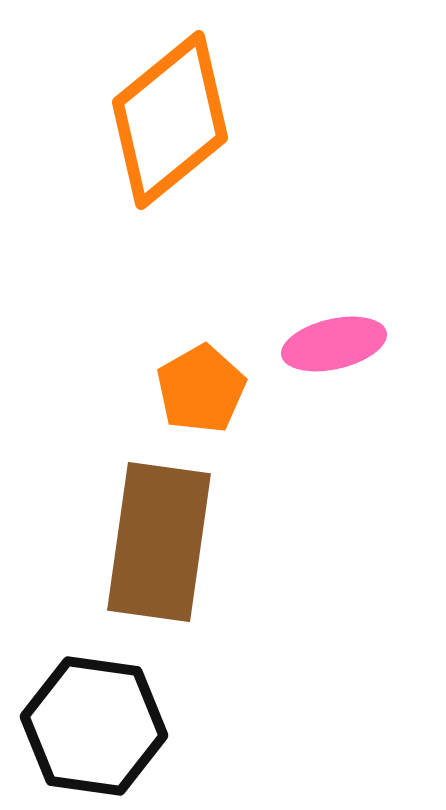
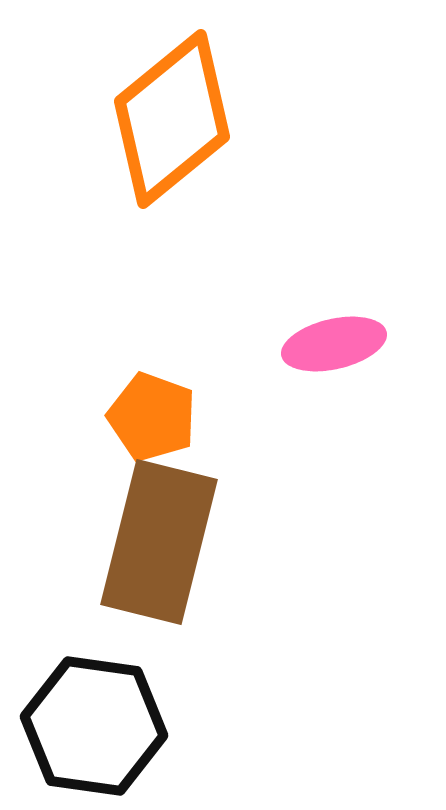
orange diamond: moved 2 px right, 1 px up
orange pentagon: moved 49 px left, 28 px down; rotated 22 degrees counterclockwise
brown rectangle: rotated 6 degrees clockwise
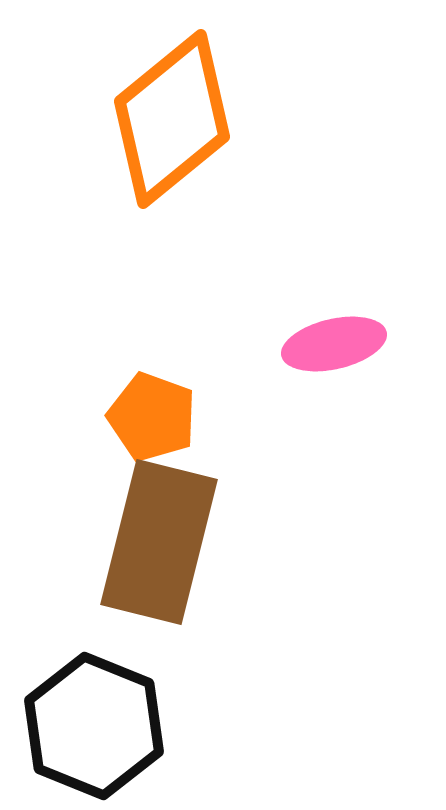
black hexagon: rotated 14 degrees clockwise
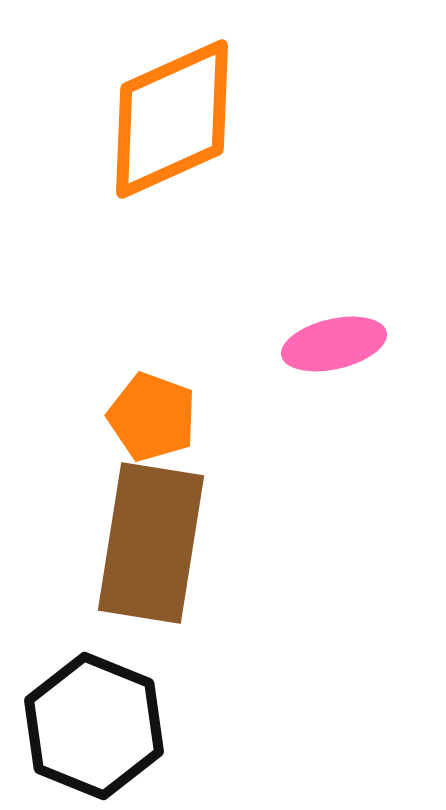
orange diamond: rotated 15 degrees clockwise
brown rectangle: moved 8 px left, 1 px down; rotated 5 degrees counterclockwise
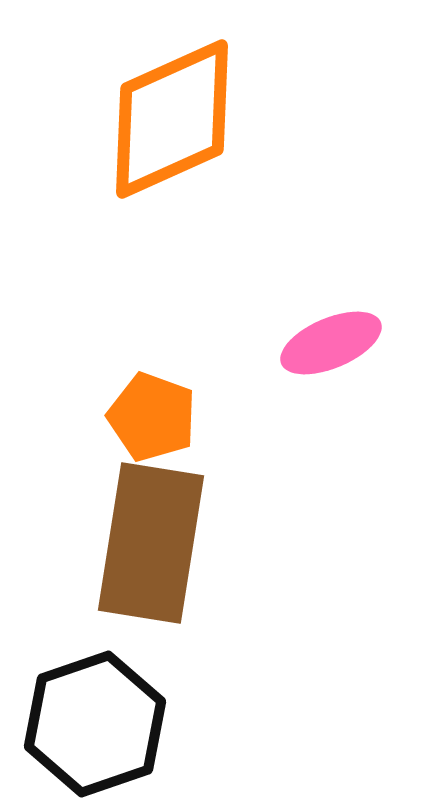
pink ellipse: moved 3 px left, 1 px up; rotated 10 degrees counterclockwise
black hexagon: moved 1 px right, 2 px up; rotated 19 degrees clockwise
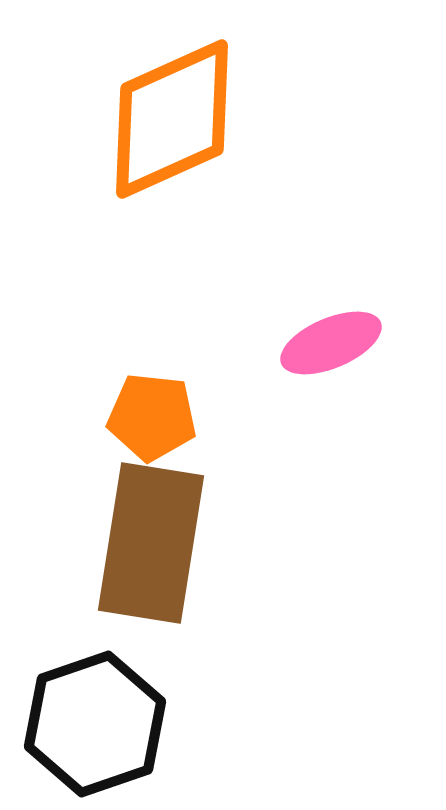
orange pentagon: rotated 14 degrees counterclockwise
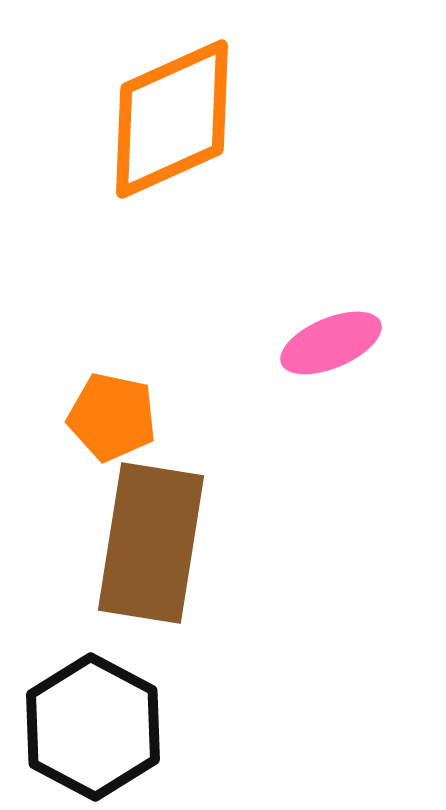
orange pentagon: moved 40 px left; rotated 6 degrees clockwise
black hexagon: moved 2 px left, 3 px down; rotated 13 degrees counterclockwise
